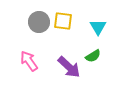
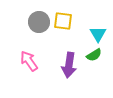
cyan triangle: moved 7 px down
green semicircle: moved 1 px right, 1 px up
purple arrow: moved 2 px up; rotated 55 degrees clockwise
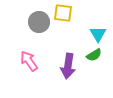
yellow square: moved 8 px up
purple arrow: moved 1 px left, 1 px down
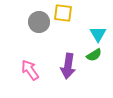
pink arrow: moved 1 px right, 9 px down
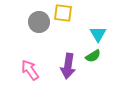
green semicircle: moved 1 px left, 1 px down
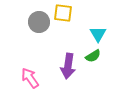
pink arrow: moved 8 px down
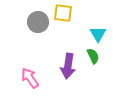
gray circle: moved 1 px left
green semicircle: rotated 84 degrees counterclockwise
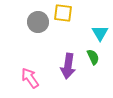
cyan triangle: moved 2 px right, 1 px up
green semicircle: moved 1 px down
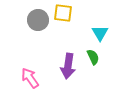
gray circle: moved 2 px up
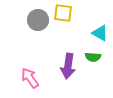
cyan triangle: rotated 30 degrees counterclockwise
green semicircle: rotated 119 degrees clockwise
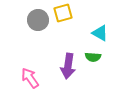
yellow square: rotated 24 degrees counterclockwise
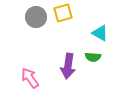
gray circle: moved 2 px left, 3 px up
